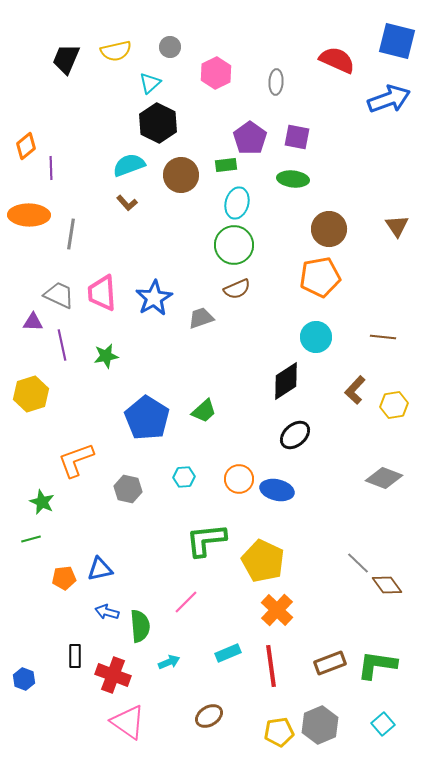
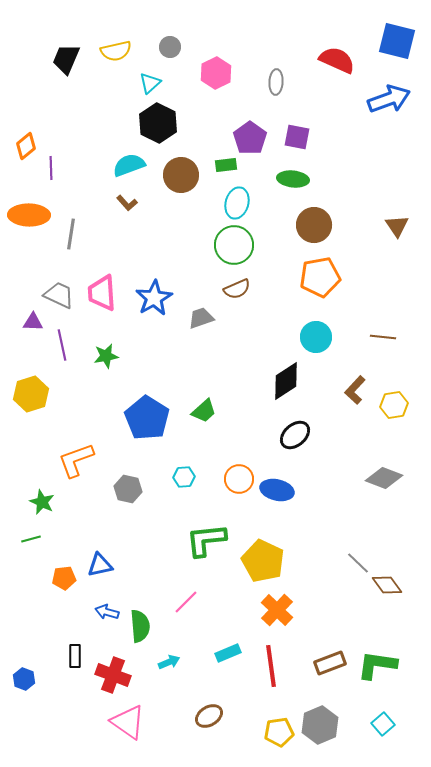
brown circle at (329, 229): moved 15 px left, 4 px up
blue triangle at (100, 569): moved 4 px up
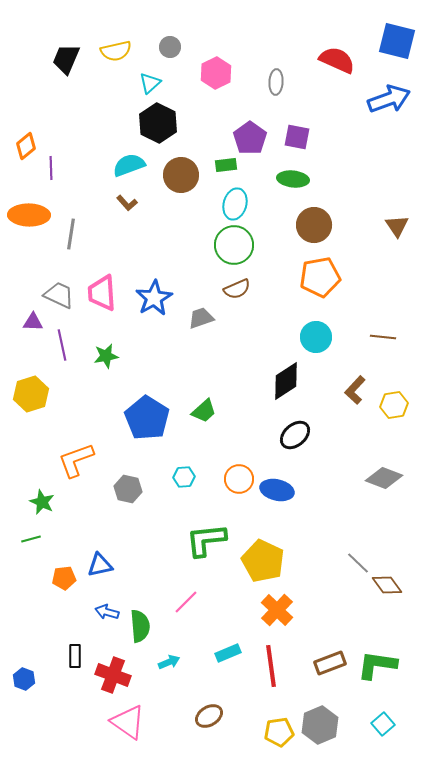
cyan ellipse at (237, 203): moved 2 px left, 1 px down
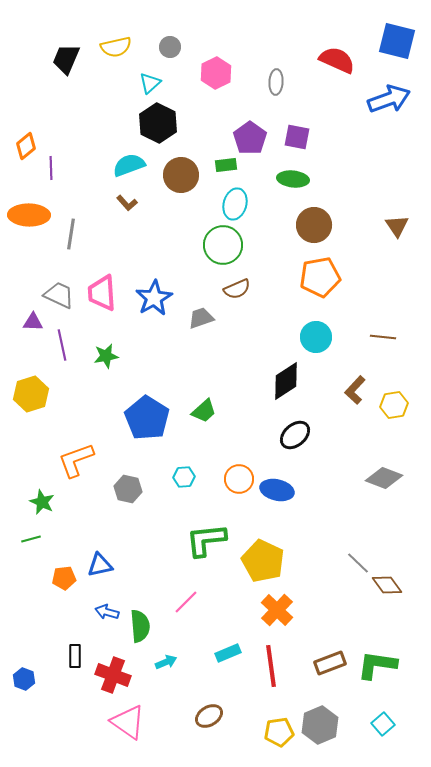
yellow semicircle at (116, 51): moved 4 px up
green circle at (234, 245): moved 11 px left
cyan arrow at (169, 662): moved 3 px left
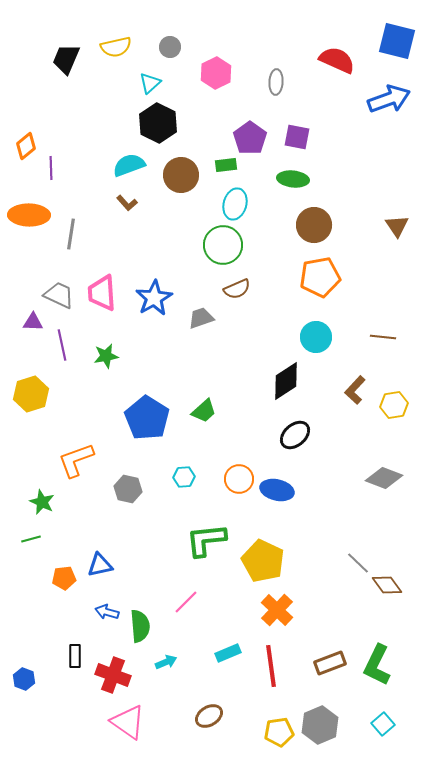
green L-shape at (377, 665): rotated 72 degrees counterclockwise
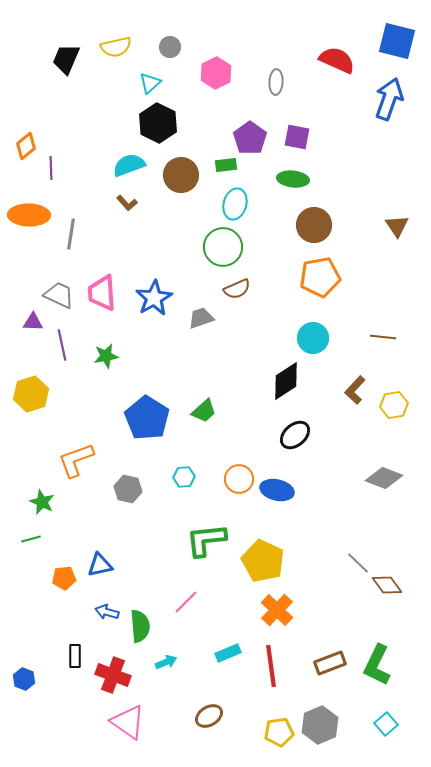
blue arrow at (389, 99): rotated 51 degrees counterclockwise
green circle at (223, 245): moved 2 px down
cyan circle at (316, 337): moved 3 px left, 1 px down
cyan square at (383, 724): moved 3 px right
